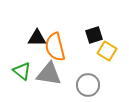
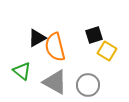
black triangle: rotated 30 degrees counterclockwise
gray triangle: moved 6 px right, 8 px down; rotated 20 degrees clockwise
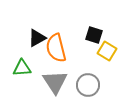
black square: rotated 36 degrees clockwise
orange semicircle: moved 1 px right, 1 px down
green triangle: moved 3 px up; rotated 42 degrees counterclockwise
gray triangle: rotated 28 degrees clockwise
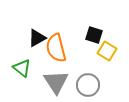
green triangle: rotated 42 degrees clockwise
gray triangle: moved 1 px right
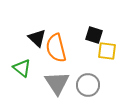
black triangle: rotated 48 degrees counterclockwise
yellow square: rotated 24 degrees counterclockwise
gray triangle: moved 1 px right, 1 px down
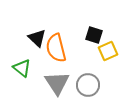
yellow square: moved 1 px right; rotated 30 degrees counterclockwise
